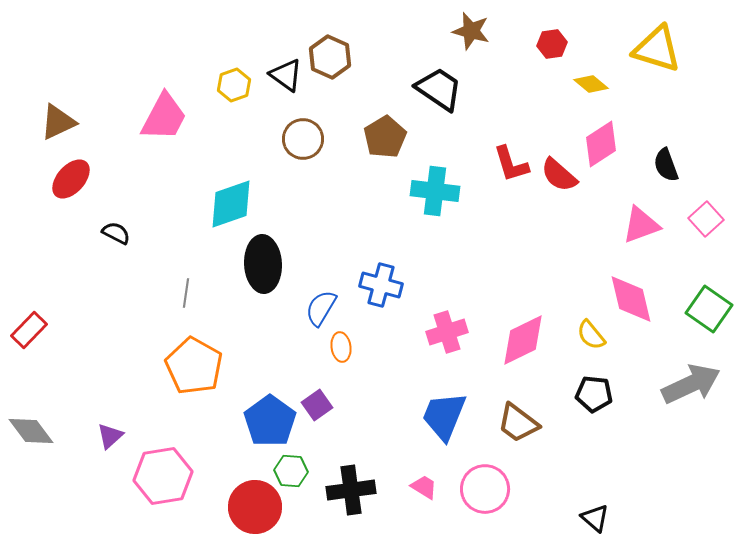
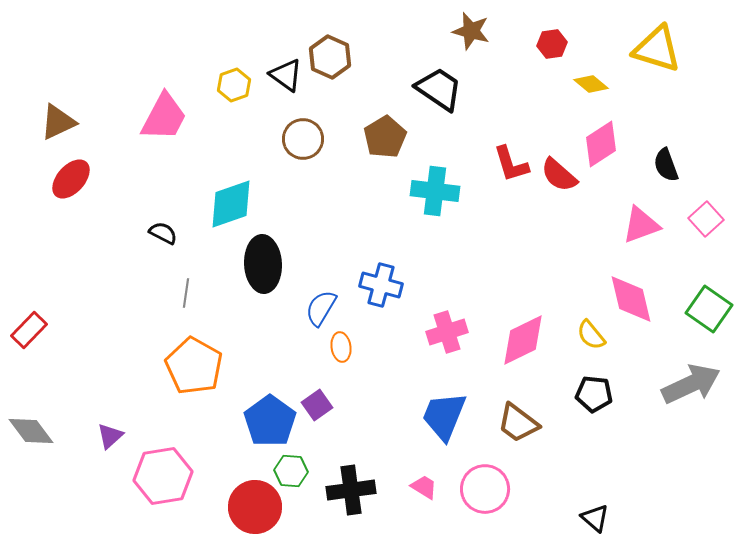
black semicircle at (116, 233): moved 47 px right
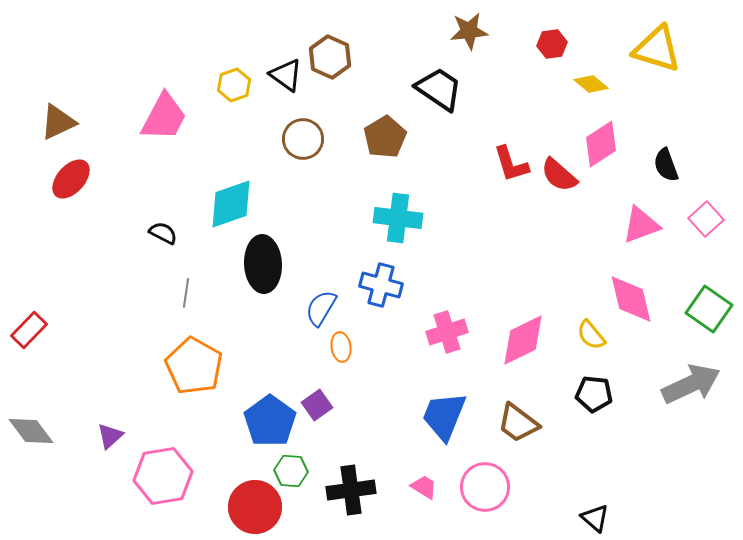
brown star at (471, 31): moved 2 px left; rotated 21 degrees counterclockwise
cyan cross at (435, 191): moved 37 px left, 27 px down
pink circle at (485, 489): moved 2 px up
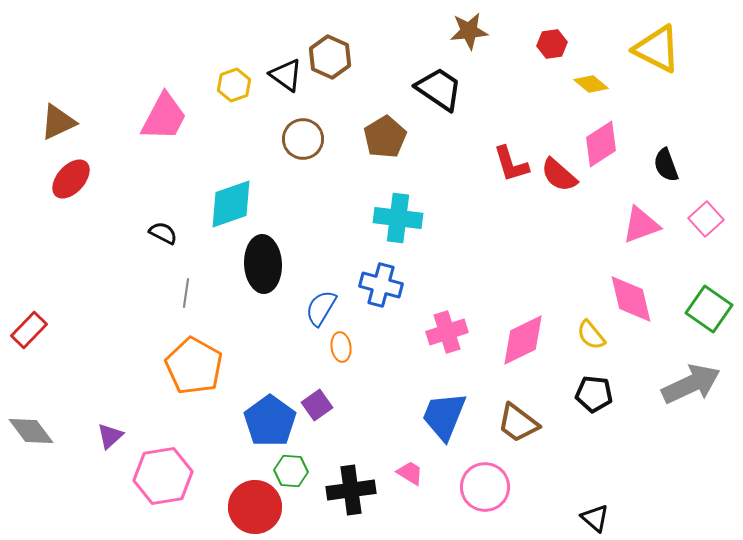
yellow triangle at (657, 49): rotated 10 degrees clockwise
pink trapezoid at (424, 487): moved 14 px left, 14 px up
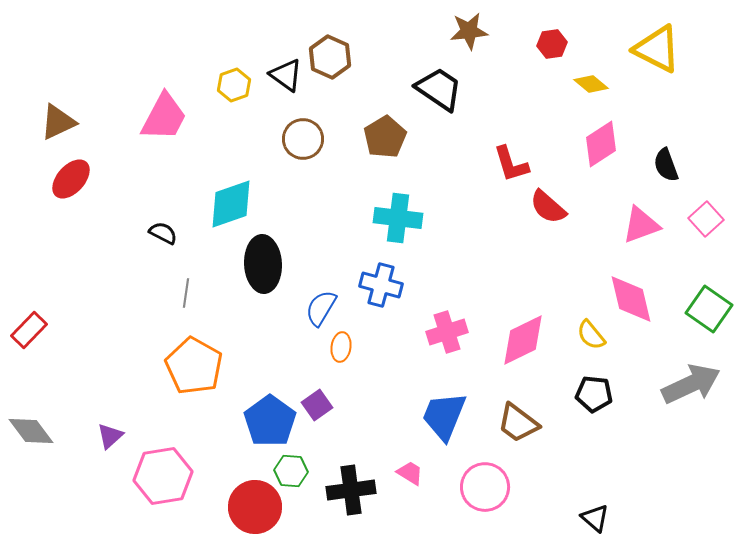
red semicircle at (559, 175): moved 11 px left, 32 px down
orange ellipse at (341, 347): rotated 16 degrees clockwise
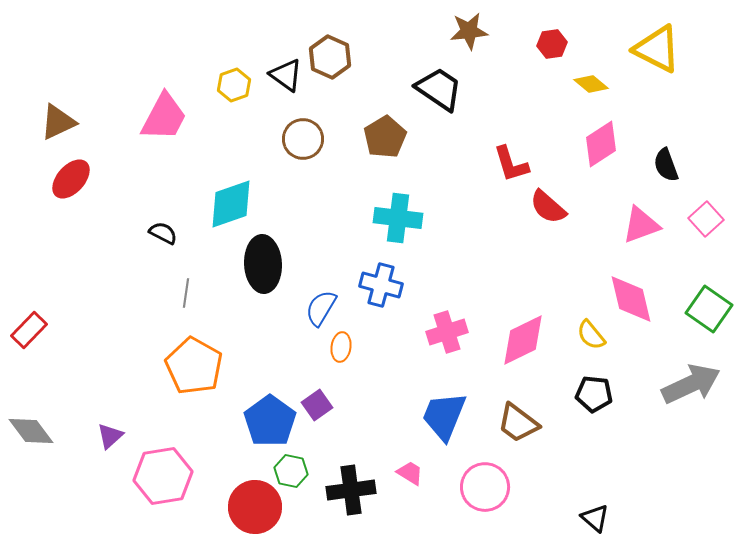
green hexagon at (291, 471): rotated 8 degrees clockwise
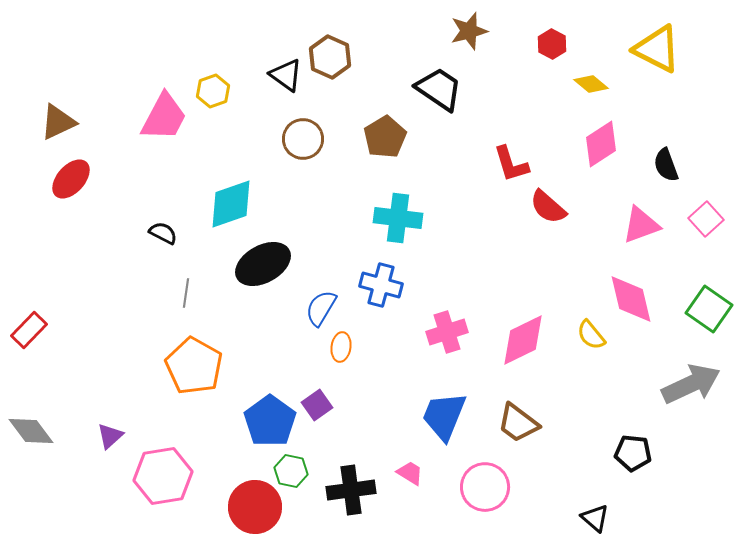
brown star at (469, 31): rotated 9 degrees counterclockwise
red hexagon at (552, 44): rotated 24 degrees counterclockwise
yellow hexagon at (234, 85): moved 21 px left, 6 px down
black ellipse at (263, 264): rotated 64 degrees clockwise
black pentagon at (594, 394): moved 39 px right, 59 px down
